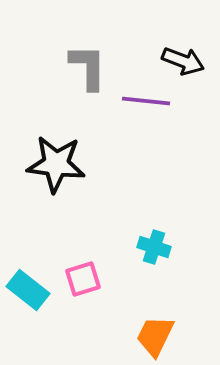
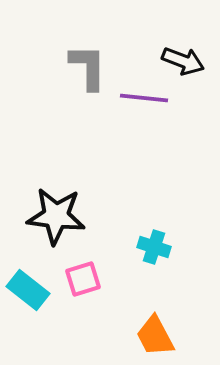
purple line: moved 2 px left, 3 px up
black star: moved 52 px down
orange trapezoid: rotated 54 degrees counterclockwise
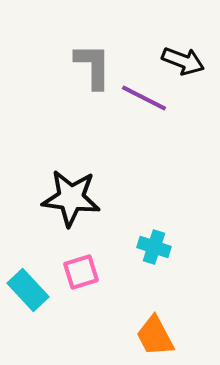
gray L-shape: moved 5 px right, 1 px up
purple line: rotated 21 degrees clockwise
black star: moved 15 px right, 18 px up
pink square: moved 2 px left, 7 px up
cyan rectangle: rotated 9 degrees clockwise
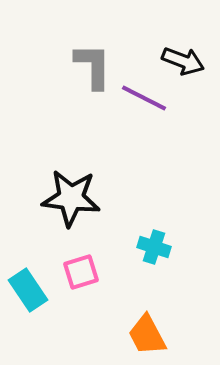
cyan rectangle: rotated 9 degrees clockwise
orange trapezoid: moved 8 px left, 1 px up
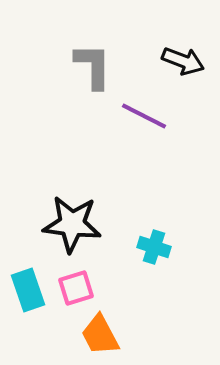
purple line: moved 18 px down
black star: moved 1 px right, 26 px down
pink square: moved 5 px left, 16 px down
cyan rectangle: rotated 15 degrees clockwise
orange trapezoid: moved 47 px left
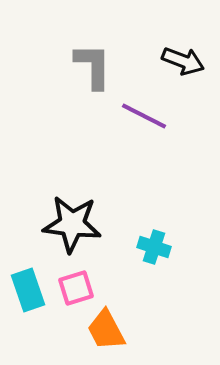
orange trapezoid: moved 6 px right, 5 px up
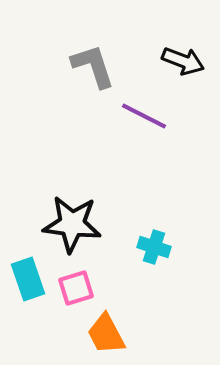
gray L-shape: rotated 18 degrees counterclockwise
cyan rectangle: moved 11 px up
orange trapezoid: moved 4 px down
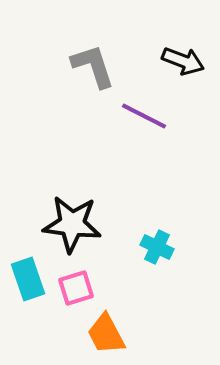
cyan cross: moved 3 px right; rotated 8 degrees clockwise
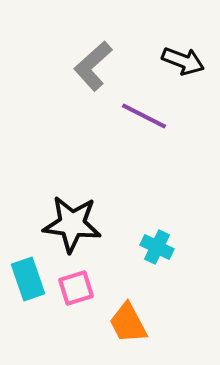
gray L-shape: rotated 114 degrees counterclockwise
orange trapezoid: moved 22 px right, 11 px up
